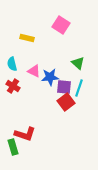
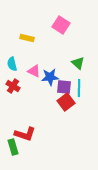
cyan line: rotated 18 degrees counterclockwise
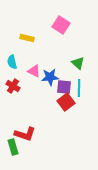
cyan semicircle: moved 2 px up
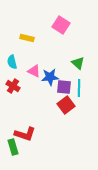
red square: moved 3 px down
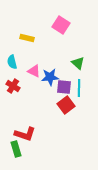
green rectangle: moved 3 px right, 2 px down
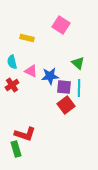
pink triangle: moved 3 px left
blue star: moved 1 px up
red cross: moved 1 px left, 1 px up; rotated 24 degrees clockwise
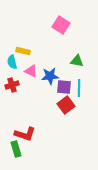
yellow rectangle: moved 4 px left, 13 px down
green triangle: moved 1 px left, 2 px up; rotated 32 degrees counterclockwise
red cross: rotated 16 degrees clockwise
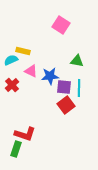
cyan semicircle: moved 1 px left, 2 px up; rotated 80 degrees clockwise
red cross: rotated 24 degrees counterclockwise
green rectangle: rotated 35 degrees clockwise
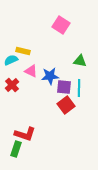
green triangle: moved 3 px right
